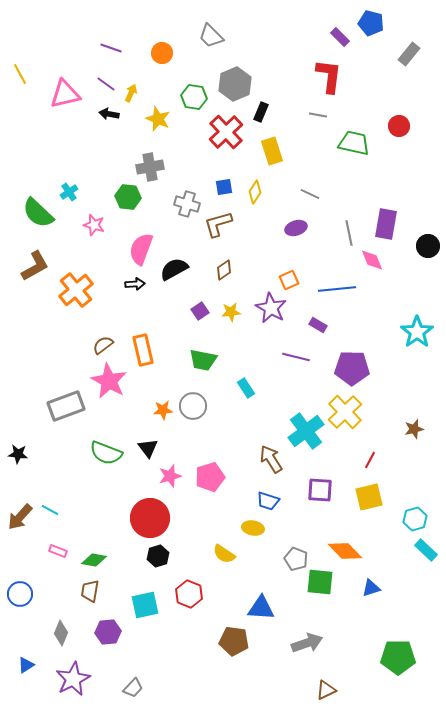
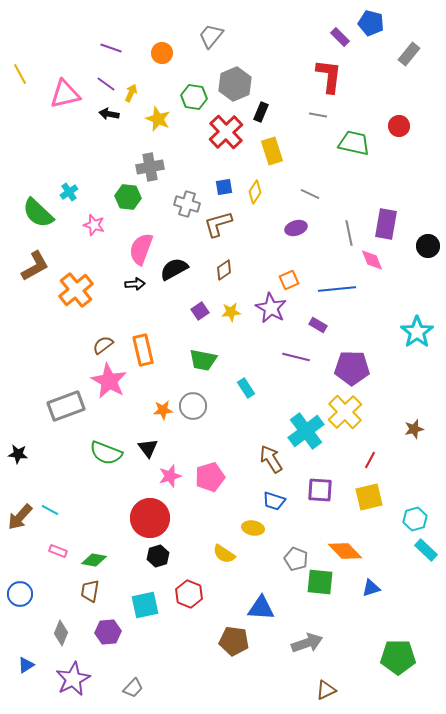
gray trapezoid at (211, 36): rotated 84 degrees clockwise
blue trapezoid at (268, 501): moved 6 px right
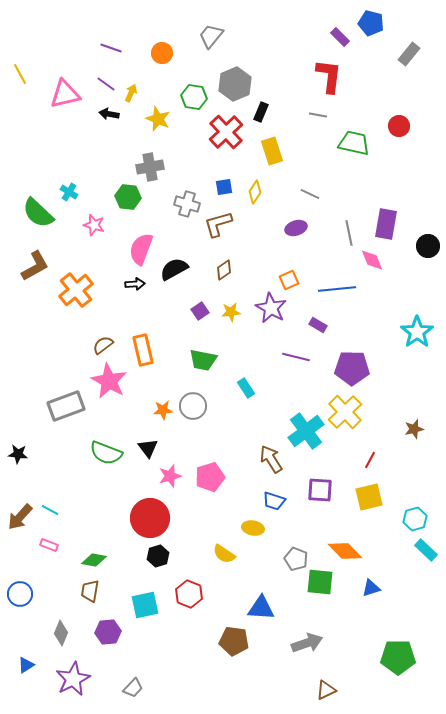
cyan cross at (69, 192): rotated 24 degrees counterclockwise
pink rectangle at (58, 551): moved 9 px left, 6 px up
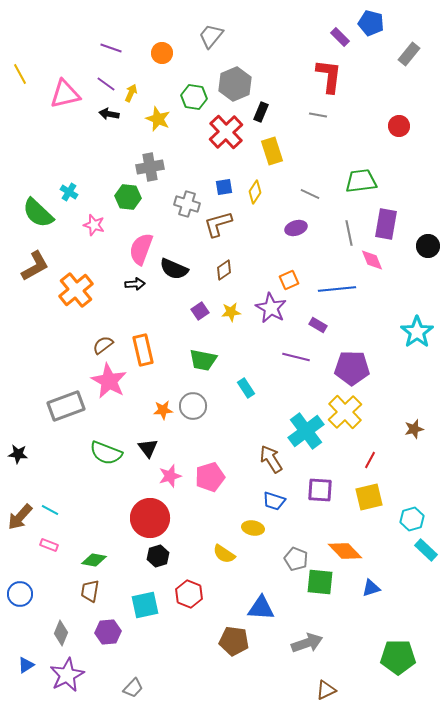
green trapezoid at (354, 143): moved 7 px right, 38 px down; rotated 20 degrees counterclockwise
black semicircle at (174, 269): rotated 128 degrees counterclockwise
cyan hexagon at (415, 519): moved 3 px left
purple star at (73, 679): moved 6 px left, 4 px up
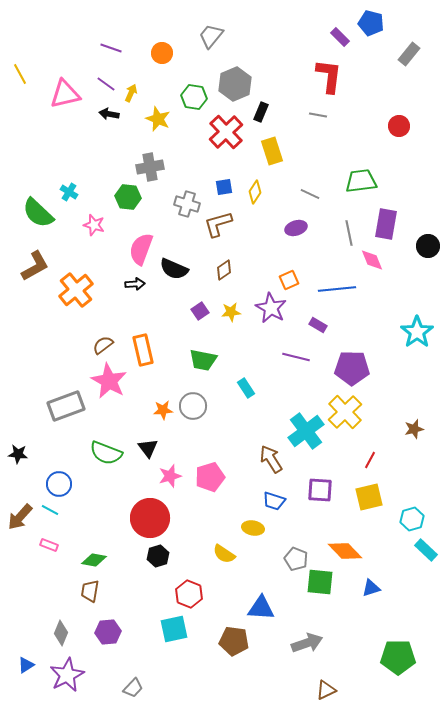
blue circle at (20, 594): moved 39 px right, 110 px up
cyan square at (145, 605): moved 29 px right, 24 px down
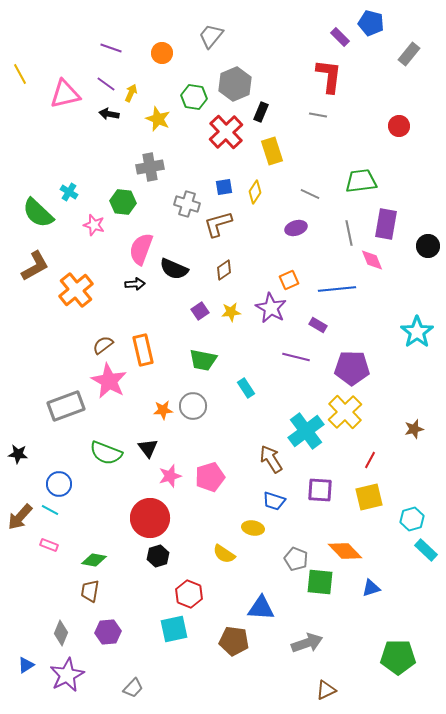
green hexagon at (128, 197): moved 5 px left, 5 px down
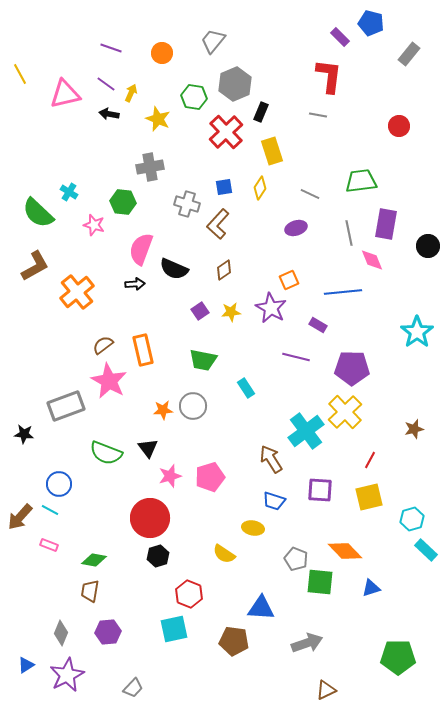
gray trapezoid at (211, 36): moved 2 px right, 5 px down
yellow diamond at (255, 192): moved 5 px right, 4 px up
brown L-shape at (218, 224): rotated 32 degrees counterclockwise
blue line at (337, 289): moved 6 px right, 3 px down
orange cross at (76, 290): moved 1 px right, 2 px down
black star at (18, 454): moved 6 px right, 20 px up
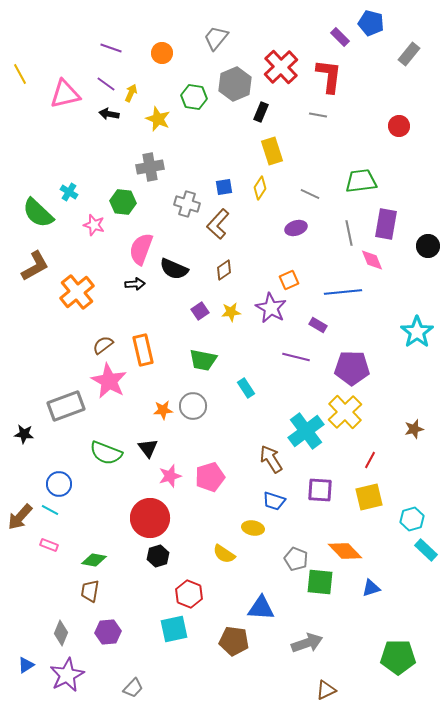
gray trapezoid at (213, 41): moved 3 px right, 3 px up
red cross at (226, 132): moved 55 px right, 65 px up
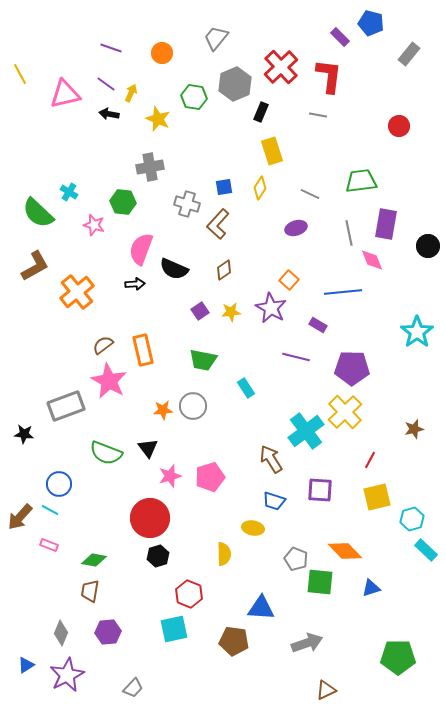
orange square at (289, 280): rotated 24 degrees counterclockwise
yellow square at (369, 497): moved 8 px right
yellow semicircle at (224, 554): rotated 125 degrees counterclockwise
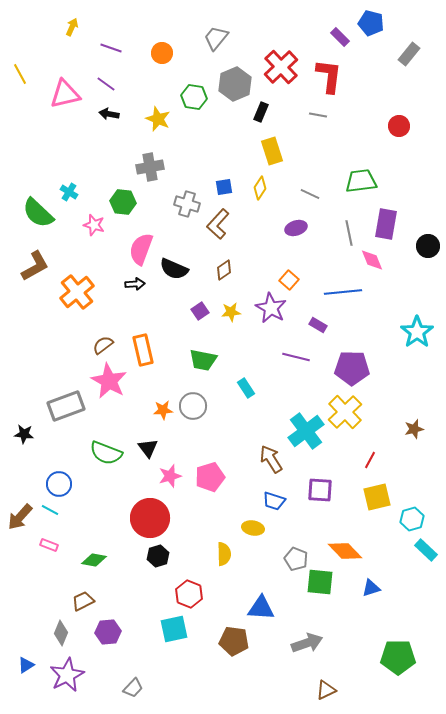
yellow arrow at (131, 93): moved 59 px left, 66 px up
brown trapezoid at (90, 591): moved 7 px left, 10 px down; rotated 55 degrees clockwise
